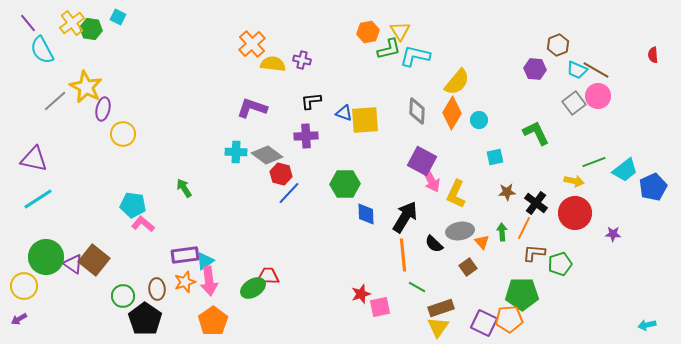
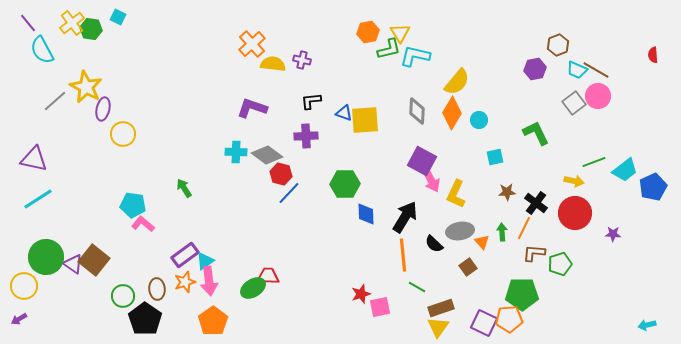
yellow triangle at (400, 31): moved 2 px down
purple hexagon at (535, 69): rotated 15 degrees counterclockwise
purple rectangle at (185, 255): rotated 28 degrees counterclockwise
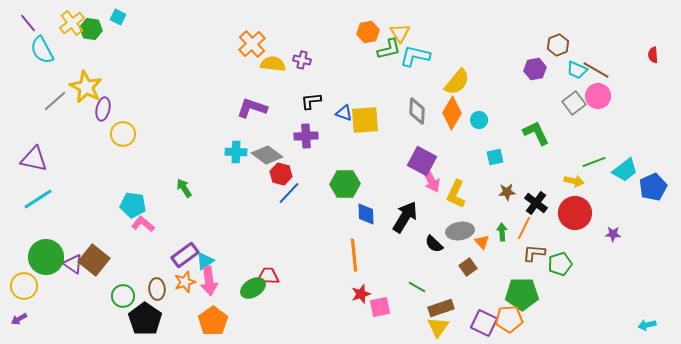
orange line at (403, 255): moved 49 px left
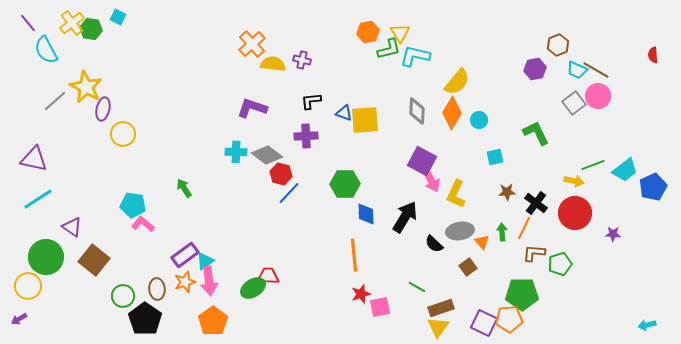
cyan semicircle at (42, 50): moved 4 px right
green line at (594, 162): moved 1 px left, 3 px down
purple triangle at (73, 264): moved 1 px left, 37 px up
yellow circle at (24, 286): moved 4 px right
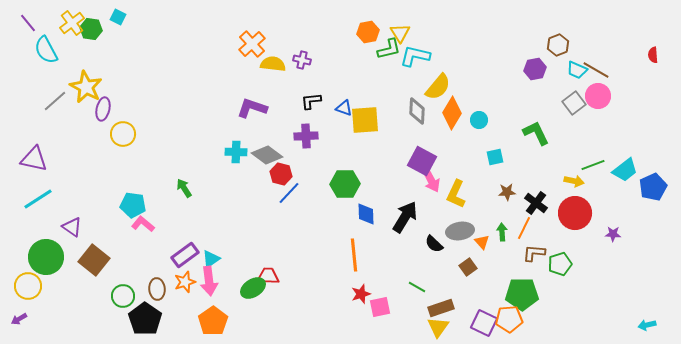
yellow semicircle at (457, 82): moved 19 px left, 5 px down
blue triangle at (344, 113): moved 5 px up
cyan triangle at (205, 261): moved 6 px right, 2 px up
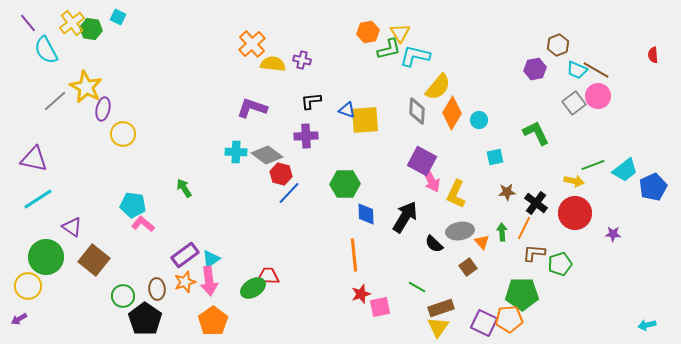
blue triangle at (344, 108): moved 3 px right, 2 px down
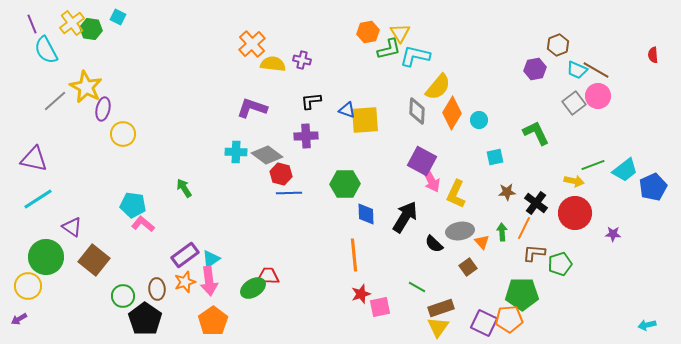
purple line at (28, 23): moved 4 px right, 1 px down; rotated 18 degrees clockwise
blue line at (289, 193): rotated 45 degrees clockwise
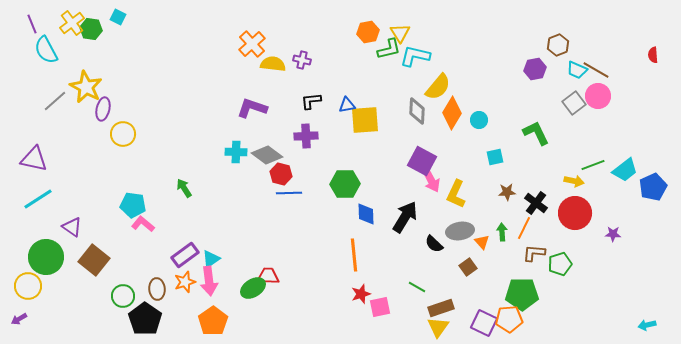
blue triangle at (347, 110): moved 5 px up; rotated 30 degrees counterclockwise
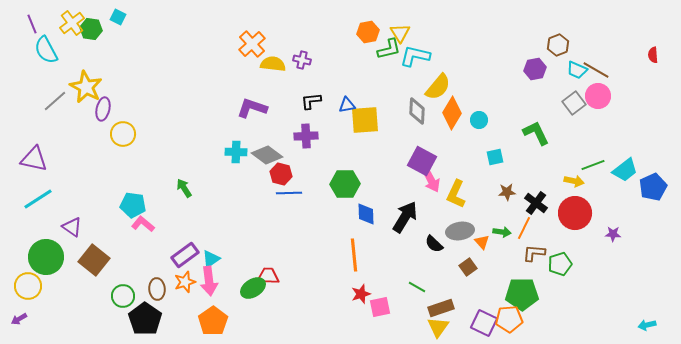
green arrow at (502, 232): rotated 102 degrees clockwise
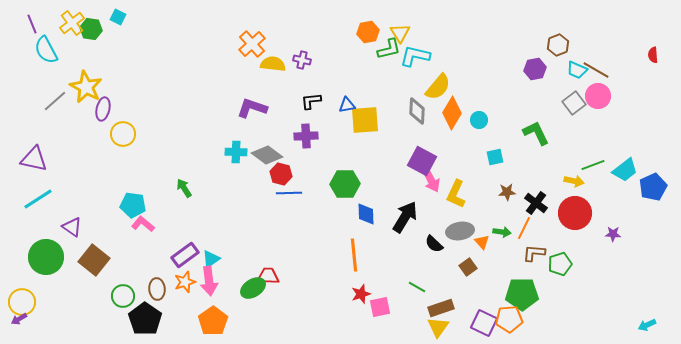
yellow circle at (28, 286): moved 6 px left, 16 px down
cyan arrow at (647, 325): rotated 12 degrees counterclockwise
